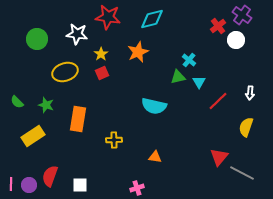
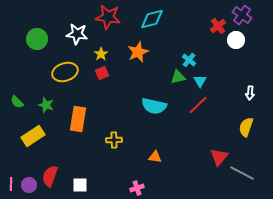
cyan triangle: moved 1 px right, 1 px up
red line: moved 20 px left, 4 px down
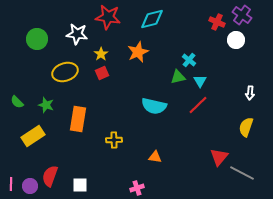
red cross: moved 1 px left, 4 px up; rotated 28 degrees counterclockwise
purple circle: moved 1 px right, 1 px down
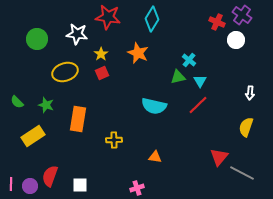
cyan diamond: rotated 45 degrees counterclockwise
orange star: moved 1 px down; rotated 25 degrees counterclockwise
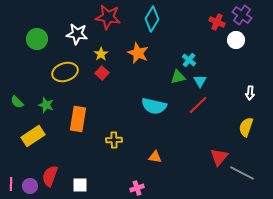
red square: rotated 24 degrees counterclockwise
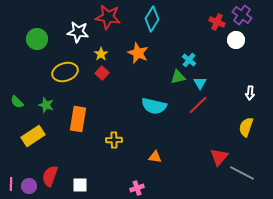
white star: moved 1 px right, 2 px up
cyan triangle: moved 2 px down
purple circle: moved 1 px left
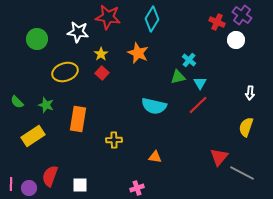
purple circle: moved 2 px down
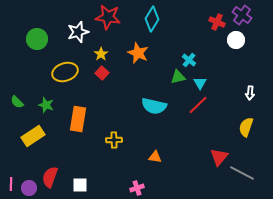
white star: rotated 25 degrees counterclockwise
red semicircle: moved 1 px down
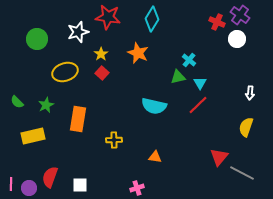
purple cross: moved 2 px left
white circle: moved 1 px right, 1 px up
green star: rotated 28 degrees clockwise
yellow rectangle: rotated 20 degrees clockwise
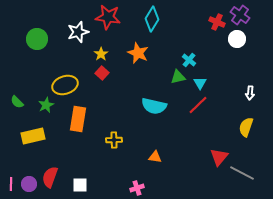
yellow ellipse: moved 13 px down
purple circle: moved 4 px up
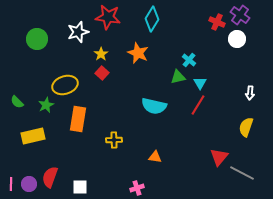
red line: rotated 15 degrees counterclockwise
white square: moved 2 px down
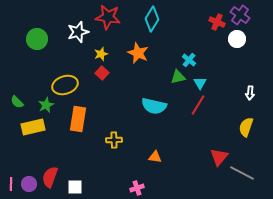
yellow star: rotated 16 degrees clockwise
yellow rectangle: moved 9 px up
white square: moved 5 px left
